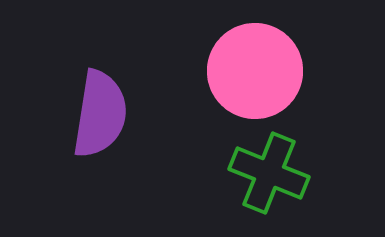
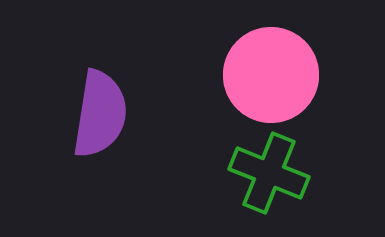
pink circle: moved 16 px right, 4 px down
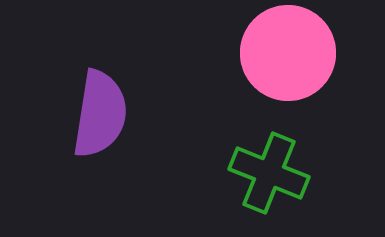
pink circle: moved 17 px right, 22 px up
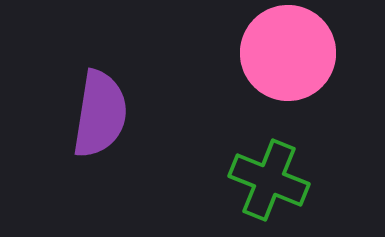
green cross: moved 7 px down
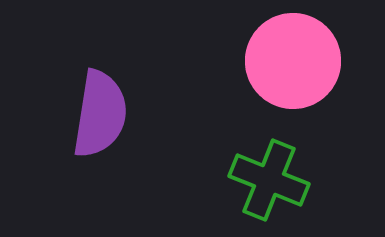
pink circle: moved 5 px right, 8 px down
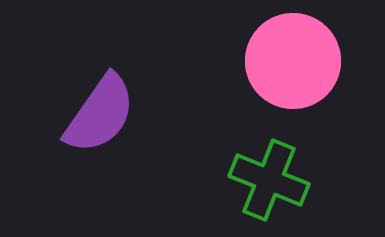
purple semicircle: rotated 26 degrees clockwise
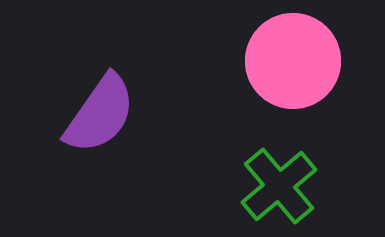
green cross: moved 10 px right, 6 px down; rotated 28 degrees clockwise
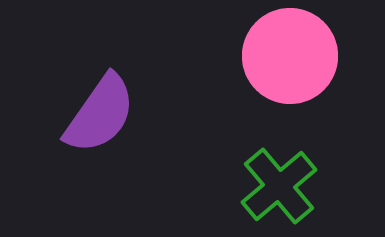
pink circle: moved 3 px left, 5 px up
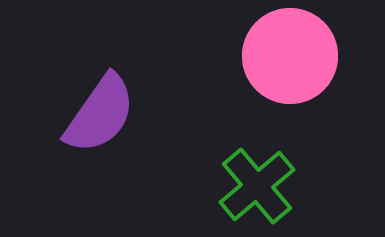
green cross: moved 22 px left
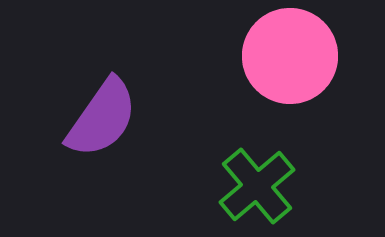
purple semicircle: moved 2 px right, 4 px down
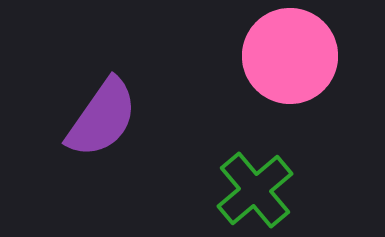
green cross: moved 2 px left, 4 px down
